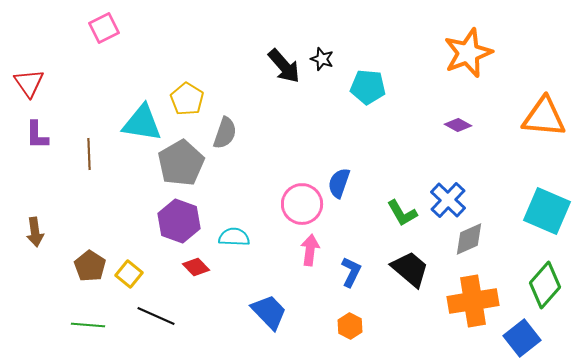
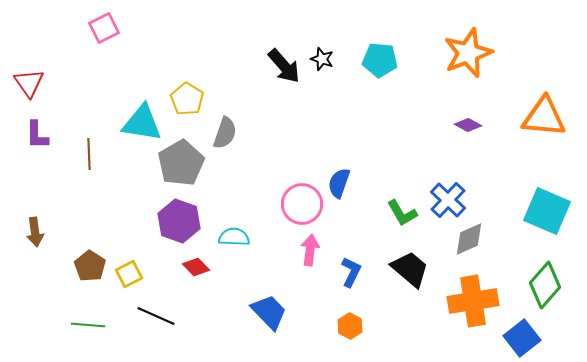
cyan pentagon: moved 12 px right, 27 px up
purple diamond: moved 10 px right
yellow square: rotated 24 degrees clockwise
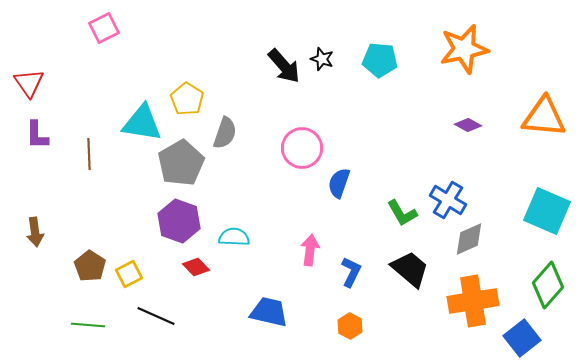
orange star: moved 4 px left, 4 px up; rotated 9 degrees clockwise
blue cross: rotated 12 degrees counterclockwise
pink circle: moved 56 px up
green diamond: moved 3 px right
blue trapezoid: rotated 33 degrees counterclockwise
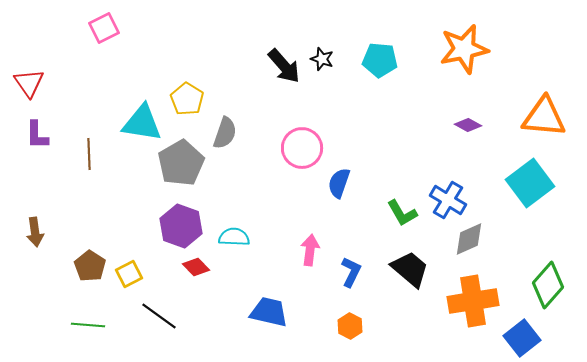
cyan square: moved 17 px left, 28 px up; rotated 30 degrees clockwise
purple hexagon: moved 2 px right, 5 px down
black line: moved 3 px right; rotated 12 degrees clockwise
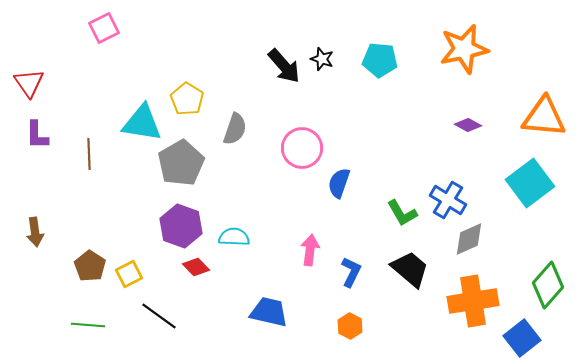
gray semicircle: moved 10 px right, 4 px up
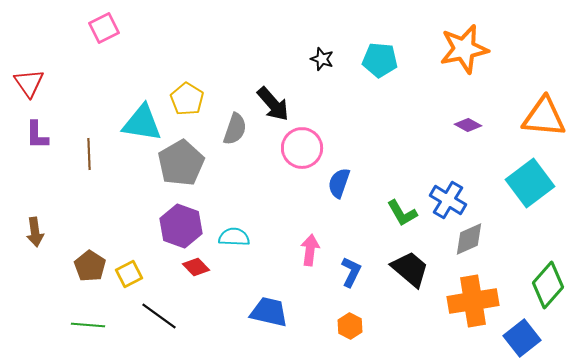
black arrow: moved 11 px left, 38 px down
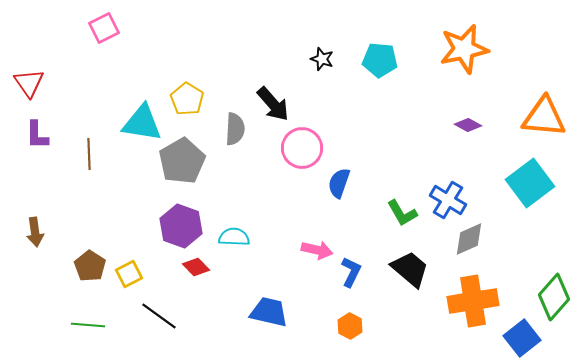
gray semicircle: rotated 16 degrees counterclockwise
gray pentagon: moved 1 px right, 2 px up
pink arrow: moved 7 px right; rotated 96 degrees clockwise
green diamond: moved 6 px right, 12 px down
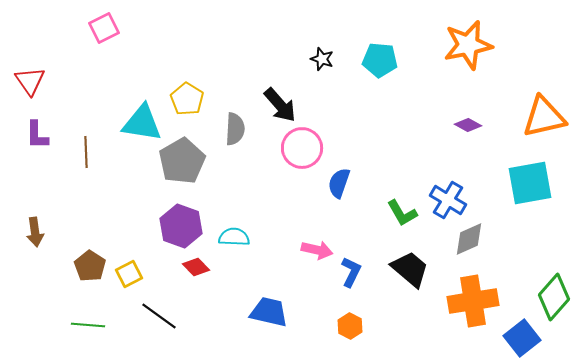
orange star: moved 4 px right, 4 px up
red triangle: moved 1 px right, 2 px up
black arrow: moved 7 px right, 1 px down
orange triangle: rotated 18 degrees counterclockwise
brown line: moved 3 px left, 2 px up
cyan square: rotated 27 degrees clockwise
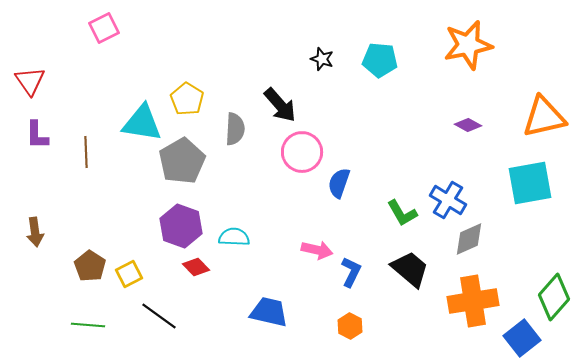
pink circle: moved 4 px down
